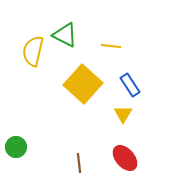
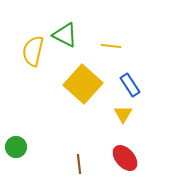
brown line: moved 1 px down
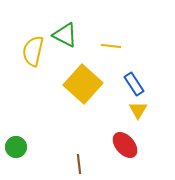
blue rectangle: moved 4 px right, 1 px up
yellow triangle: moved 15 px right, 4 px up
red ellipse: moved 13 px up
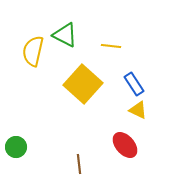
yellow triangle: rotated 36 degrees counterclockwise
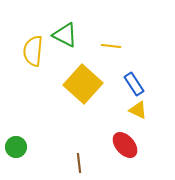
yellow semicircle: rotated 8 degrees counterclockwise
brown line: moved 1 px up
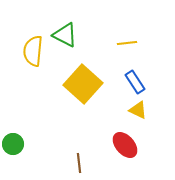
yellow line: moved 16 px right, 3 px up; rotated 12 degrees counterclockwise
blue rectangle: moved 1 px right, 2 px up
green circle: moved 3 px left, 3 px up
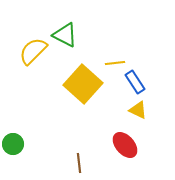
yellow line: moved 12 px left, 20 px down
yellow semicircle: rotated 40 degrees clockwise
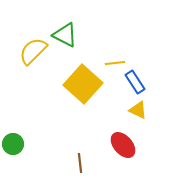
red ellipse: moved 2 px left
brown line: moved 1 px right
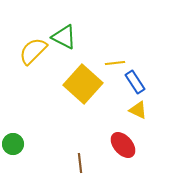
green triangle: moved 1 px left, 2 px down
